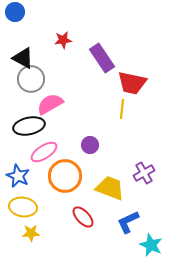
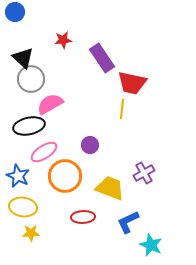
black triangle: rotated 15 degrees clockwise
red ellipse: rotated 50 degrees counterclockwise
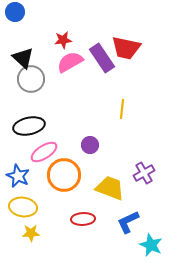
red trapezoid: moved 6 px left, 35 px up
pink semicircle: moved 20 px right, 42 px up
orange circle: moved 1 px left, 1 px up
red ellipse: moved 2 px down
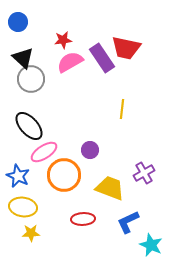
blue circle: moved 3 px right, 10 px down
black ellipse: rotated 60 degrees clockwise
purple circle: moved 5 px down
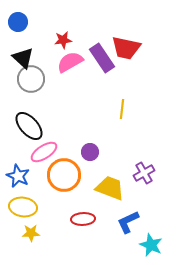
purple circle: moved 2 px down
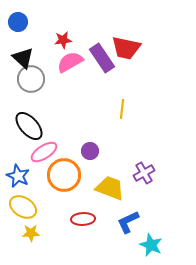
purple circle: moved 1 px up
yellow ellipse: rotated 24 degrees clockwise
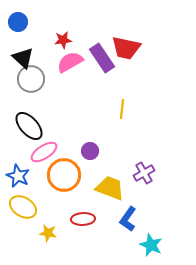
blue L-shape: moved 3 px up; rotated 30 degrees counterclockwise
yellow star: moved 17 px right; rotated 12 degrees clockwise
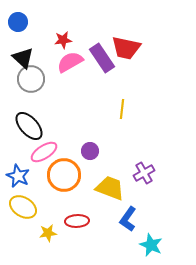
red ellipse: moved 6 px left, 2 px down
yellow star: rotated 18 degrees counterclockwise
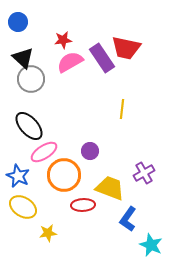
red ellipse: moved 6 px right, 16 px up
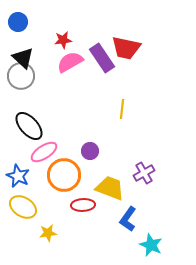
gray circle: moved 10 px left, 3 px up
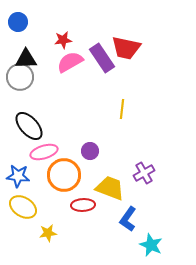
black triangle: moved 3 px right, 1 px down; rotated 45 degrees counterclockwise
gray circle: moved 1 px left, 1 px down
pink ellipse: rotated 16 degrees clockwise
blue star: rotated 20 degrees counterclockwise
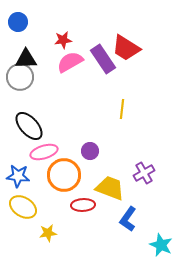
red trapezoid: rotated 20 degrees clockwise
purple rectangle: moved 1 px right, 1 px down
cyan star: moved 10 px right
